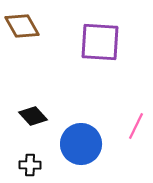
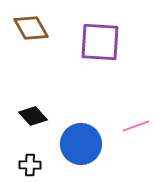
brown diamond: moved 9 px right, 2 px down
pink line: rotated 44 degrees clockwise
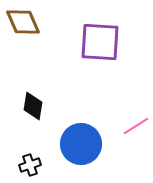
brown diamond: moved 8 px left, 6 px up; rotated 6 degrees clockwise
black diamond: moved 10 px up; rotated 52 degrees clockwise
pink line: rotated 12 degrees counterclockwise
black cross: rotated 20 degrees counterclockwise
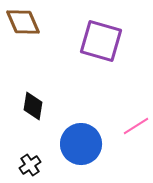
purple square: moved 1 px right, 1 px up; rotated 12 degrees clockwise
black cross: rotated 15 degrees counterclockwise
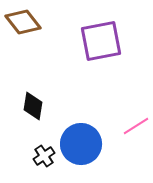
brown diamond: rotated 15 degrees counterclockwise
purple square: rotated 27 degrees counterclockwise
black cross: moved 14 px right, 9 px up
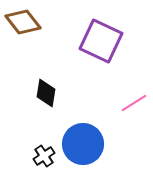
purple square: rotated 36 degrees clockwise
black diamond: moved 13 px right, 13 px up
pink line: moved 2 px left, 23 px up
blue circle: moved 2 px right
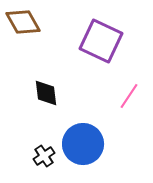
brown diamond: rotated 9 degrees clockwise
black diamond: rotated 16 degrees counterclockwise
pink line: moved 5 px left, 7 px up; rotated 24 degrees counterclockwise
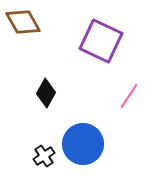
black diamond: rotated 36 degrees clockwise
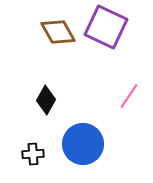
brown diamond: moved 35 px right, 10 px down
purple square: moved 5 px right, 14 px up
black diamond: moved 7 px down
black cross: moved 11 px left, 2 px up; rotated 30 degrees clockwise
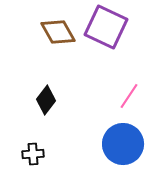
black diamond: rotated 8 degrees clockwise
blue circle: moved 40 px right
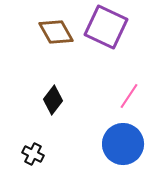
brown diamond: moved 2 px left
black diamond: moved 7 px right
black cross: rotated 30 degrees clockwise
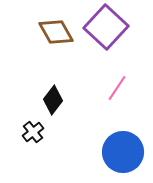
purple square: rotated 18 degrees clockwise
pink line: moved 12 px left, 8 px up
blue circle: moved 8 px down
black cross: moved 22 px up; rotated 25 degrees clockwise
